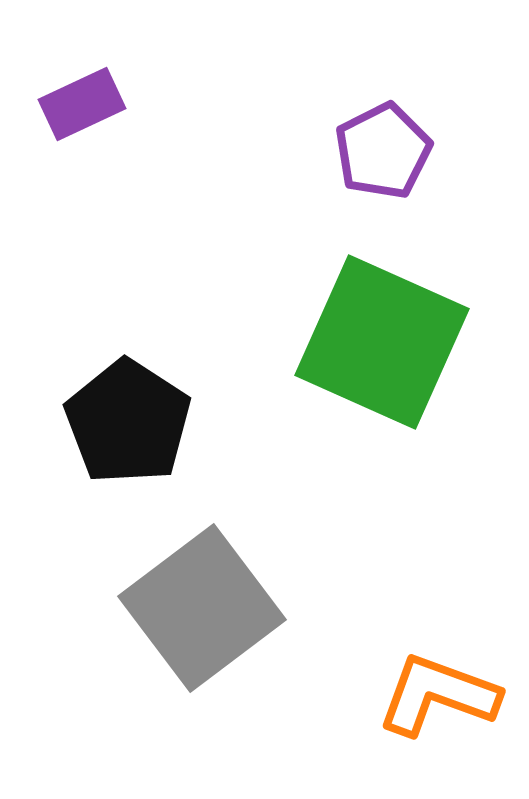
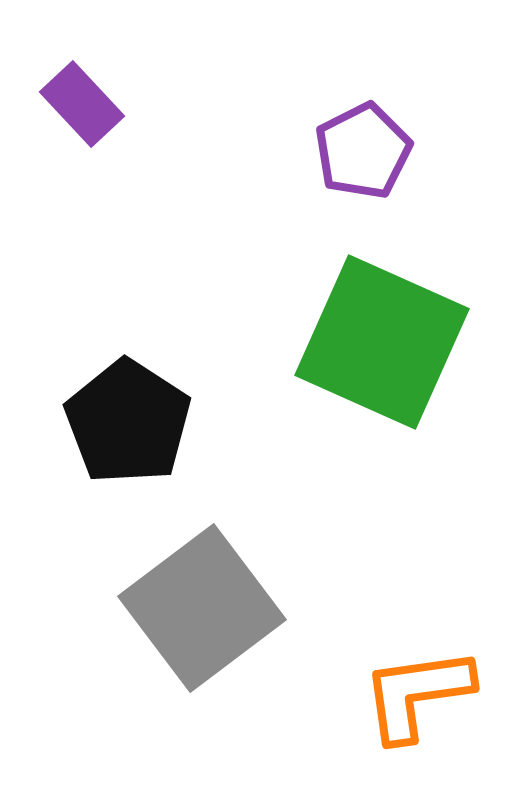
purple rectangle: rotated 72 degrees clockwise
purple pentagon: moved 20 px left
orange L-shape: moved 21 px left, 1 px up; rotated 28 degrees counterclockwise
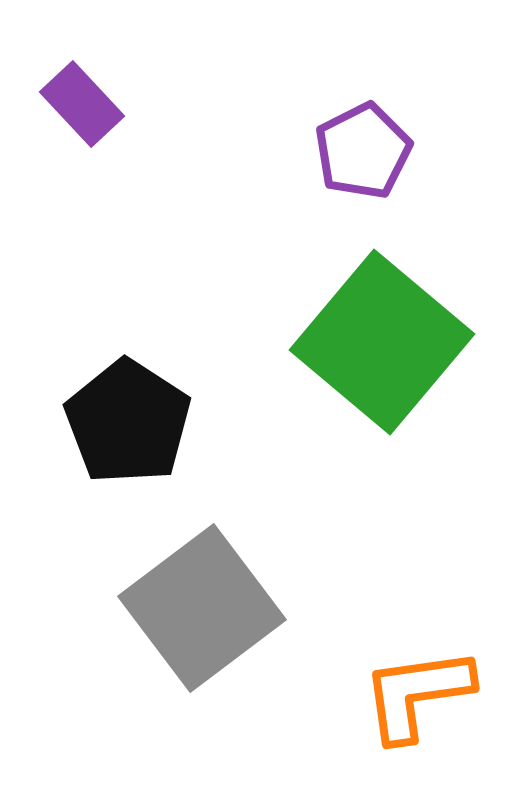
green square: rotated 16 degrees clockwise
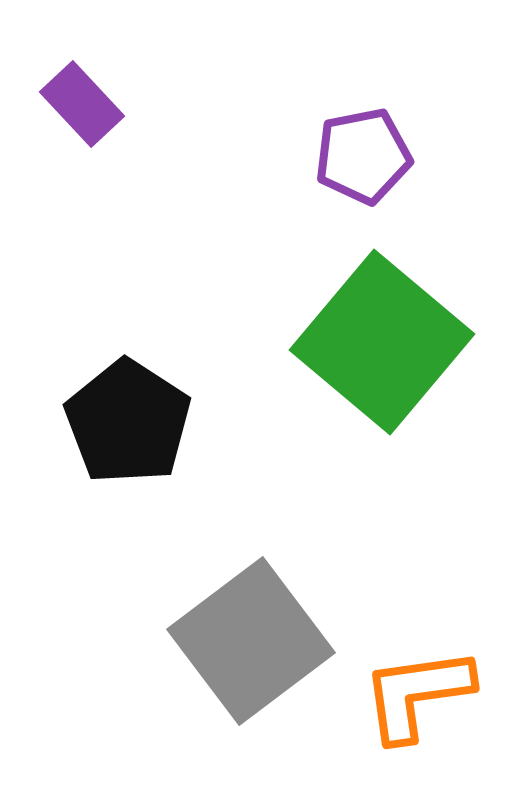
purple pentagon: moved 5 px down; rotated 16 degrees clockwise
gray square: moved 49 px right, 33 px down
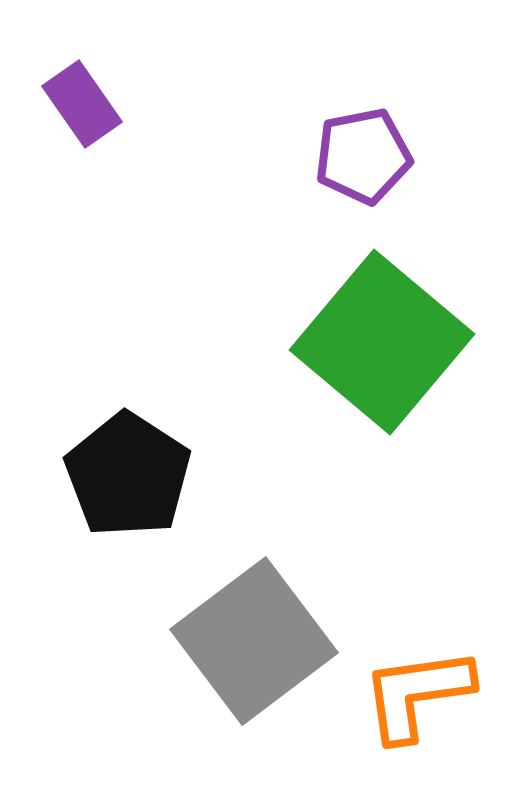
purple rectangle: rotated 8 degrees clockwise
black pentagon: moved 53 px down
gray square: moved 3 px right
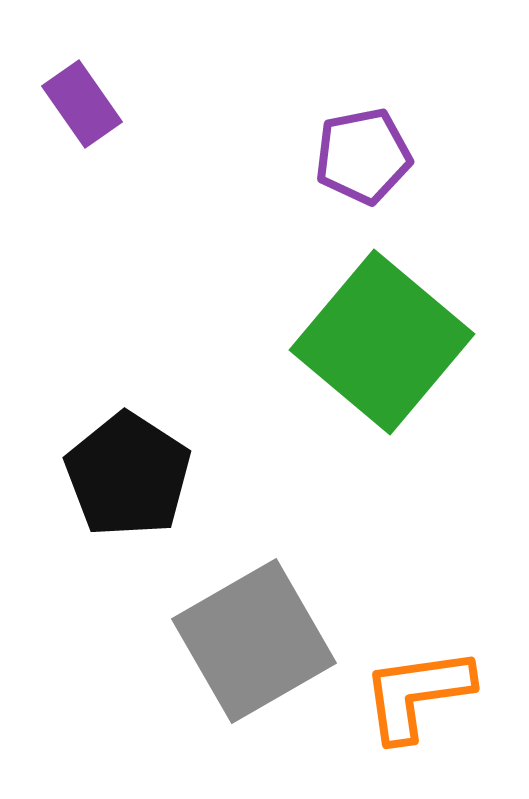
gray square: rotated 7 degrees clockwise
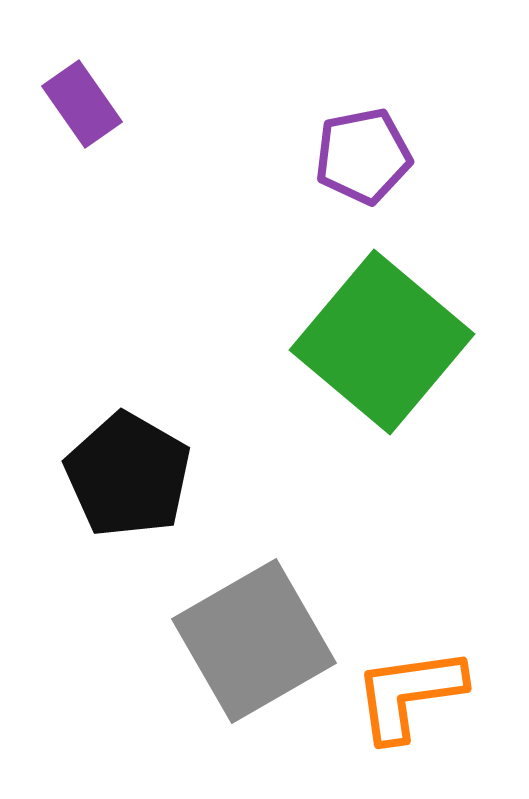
black pentagon: rotated 3 degrees counterclockwise
orange L-shape: moved 8 px left
